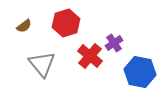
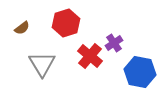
brown semicircle: moved 2 px left, 2 px down
gray triangle: rotated 8 degrees clockwise
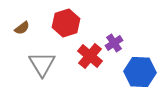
blue hexagon: rotated 8 degrees counterclockwise
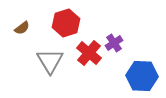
red cross: moved 1 px left, 3 px up
gray triangle: moved 8 px right, 3 px up
blue hexagon: moved 2 px right, 4 px down
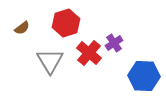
blue hexagon: moved 2 px right
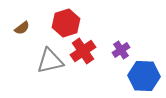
purple cross: moved 7 px right, 7 px down
red cross: moved 6 px left, 2 px up; rotated 15 degrees clockwise
gray triangle: rotated 48 degrees clockwise
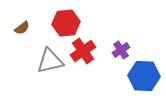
red hexagon: rotated 12 degrees clockwise
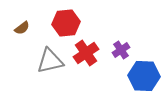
red cross: moved 3 px right, 2 px down
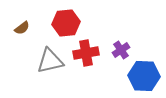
red cross: rotated 25 degrees clockwise
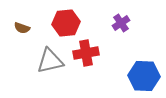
brown semicircle: rotated 56 degrees clockwise
purple cross: moved 27 px up
